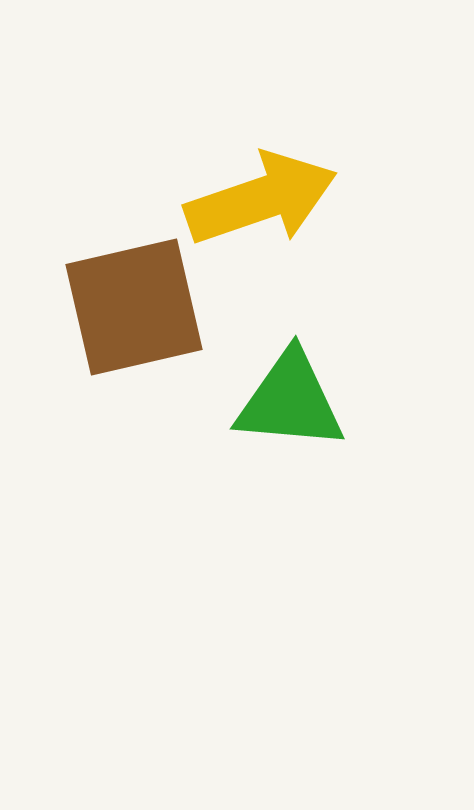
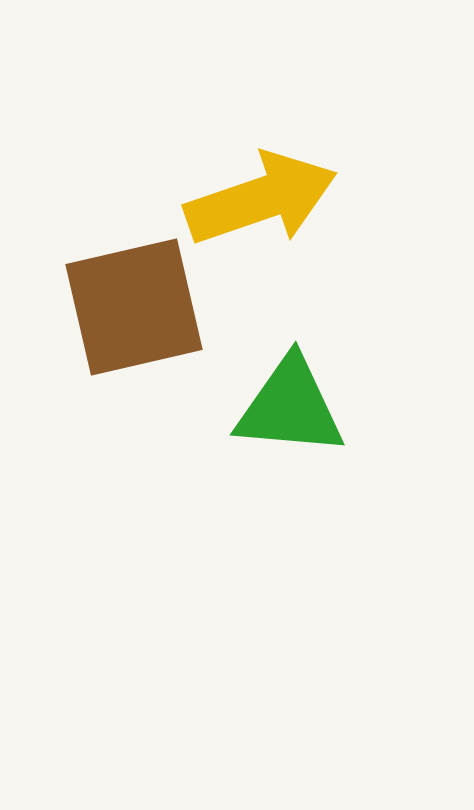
green triangle: moved 6 px down
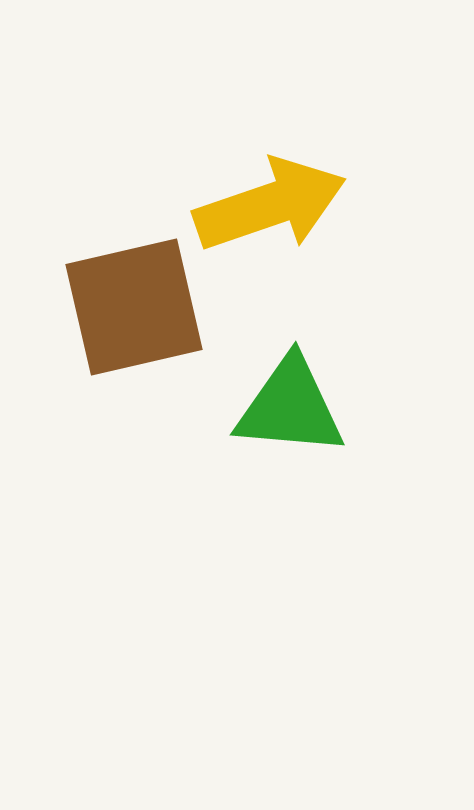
yellow arrow: moved 9 px right, 6 px down
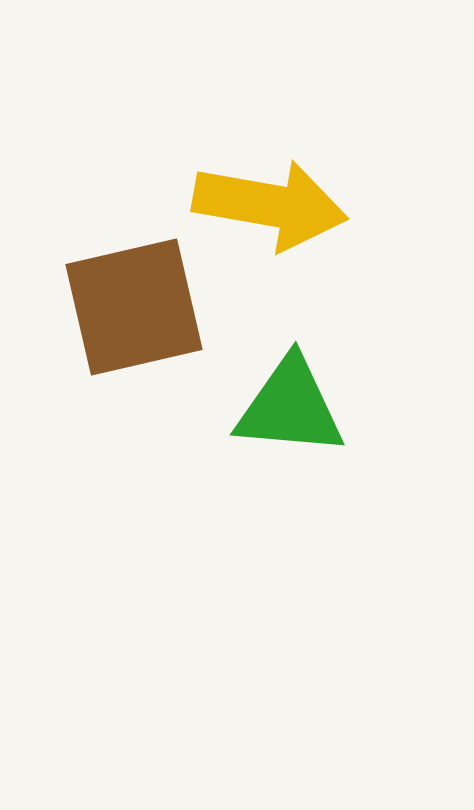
yellow arrow: rotated 29 degrees clockwise
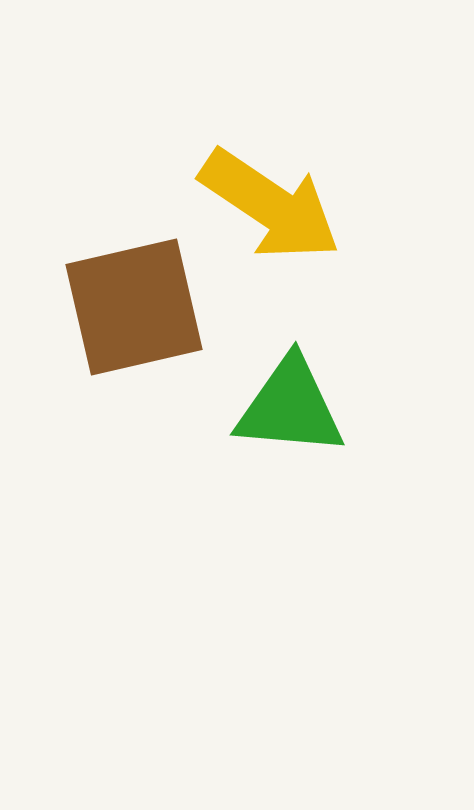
yellow arrow: rotated 24 degrees clockwise
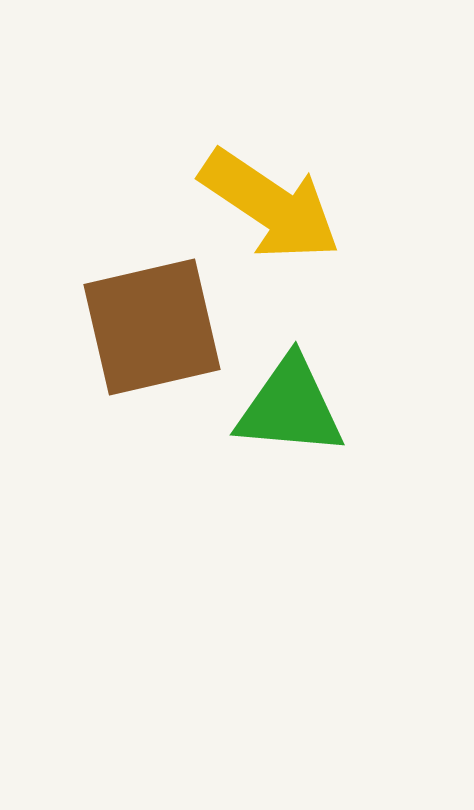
brown square: moved 18 px right, 20 px down
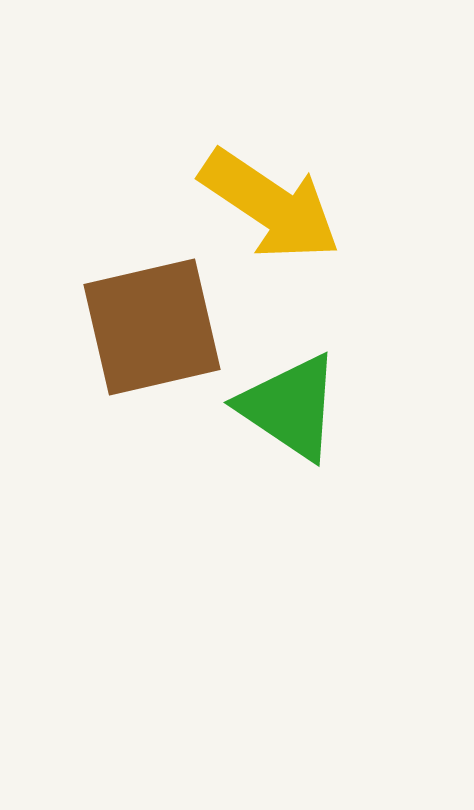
green triangle: rotated 29 degrees clockwise
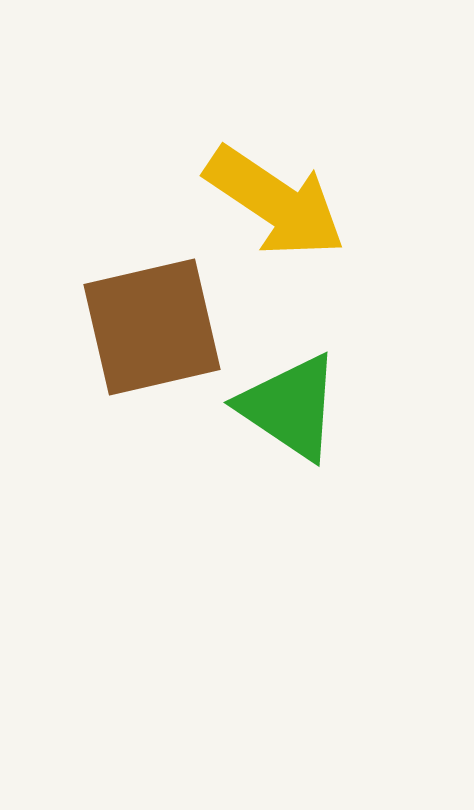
yellow arrow: moved 5 px right, 3 px up
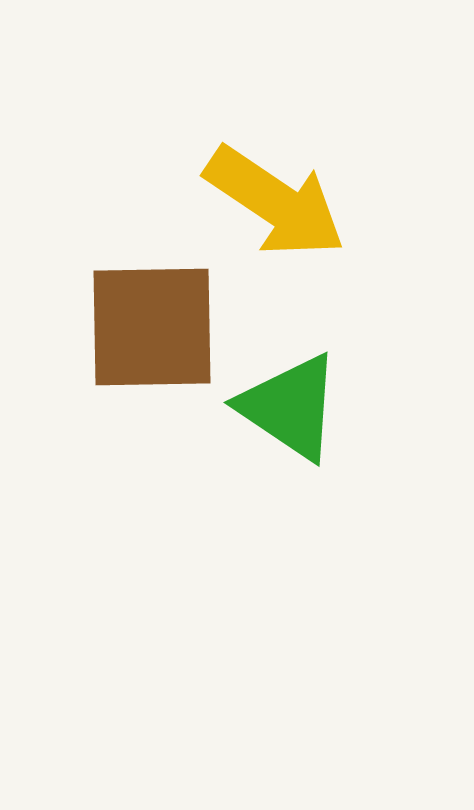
brown square: rotated 12 degrees clockwise
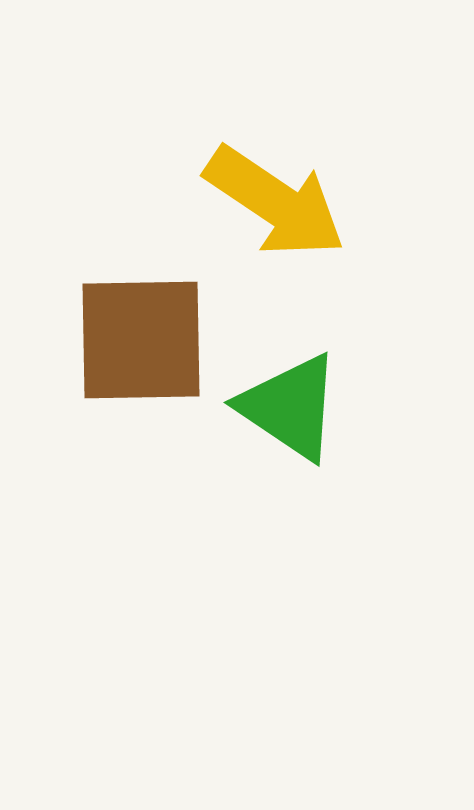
brown square: moved 11 px left, 13 px down
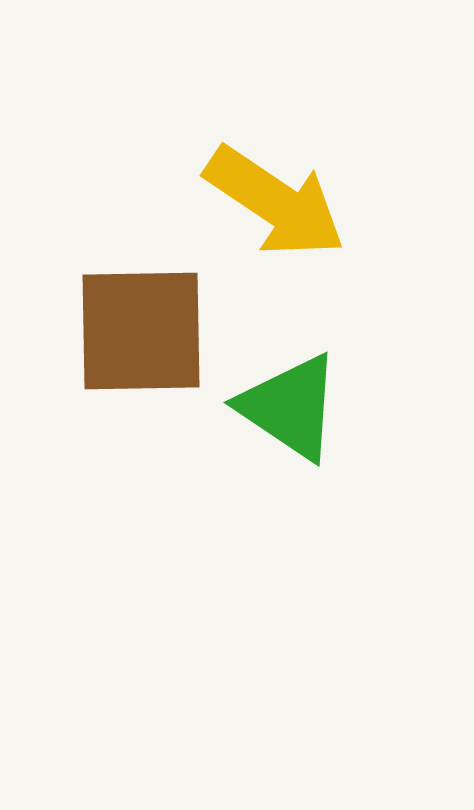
brown square: moved 9 px up
